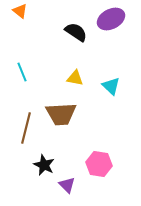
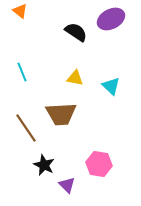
brown line: rotated 48 degrees counterclockwise
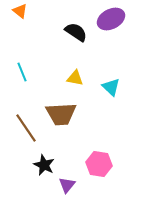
cyan triangle: moved 1 px down
purple triangle: rotated 24 degrees clockwise
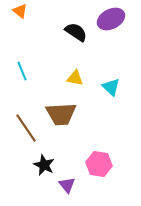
cyan line: moved 1 px up
purple triangle: rotated 18 degrees counterclockwise
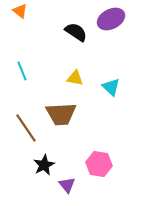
black star: rotated 20 degrees clockwise
